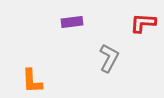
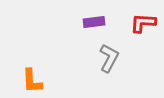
purple rectangle: moved 22 px right
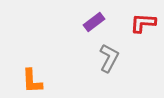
purple rectangle: rotated 30 degrees counterclockwise
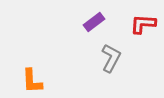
red L-shape: moved 1 px down
gray L-shape: moved 2 px right
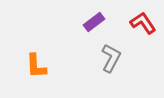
red L-shape: moved 1 px up; rotated 52 degrees clockwise
orange L-shape: moved 4 px right, 15 px up
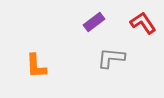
gray L-shape: rotated 112 degrees counterclockwise
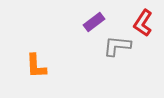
red L-shape: rotated 112 degrees counterclockwise
gray L-shape: moved 6 px right, 12 px up
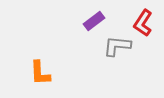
purple rectangle: moved 1 px up
orange L-shape: moved 4 px right, 7 px down
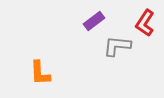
red L-shape: moved 2 px right
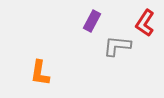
purple rectangle: moved 2 px left; rotated 25 degrees counterclockwise
orange L-shape: rotated 12 degrees clockwise
